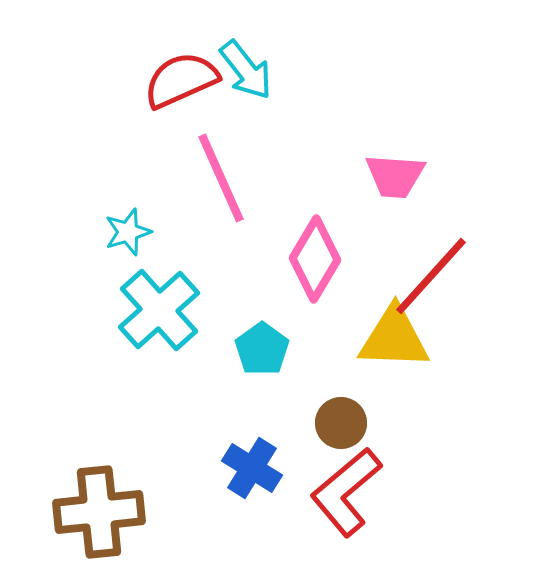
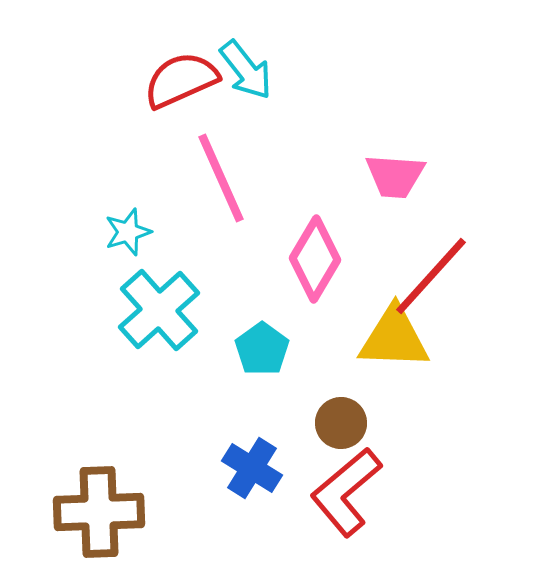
brown cross: rotated 4 degrees clockwise
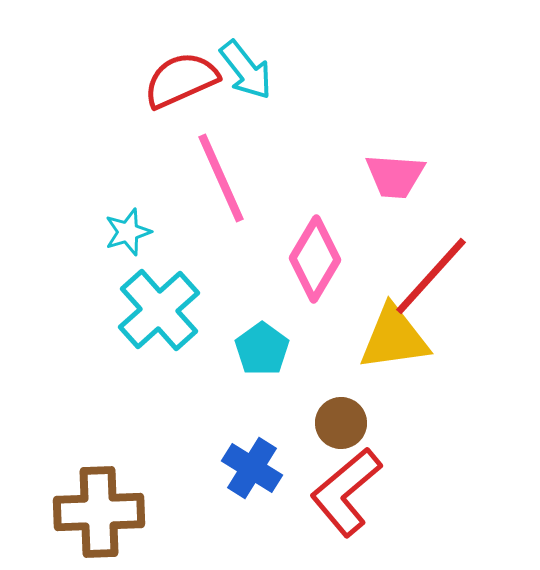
yellow triangle: rotated 10 degrees counterclockwise
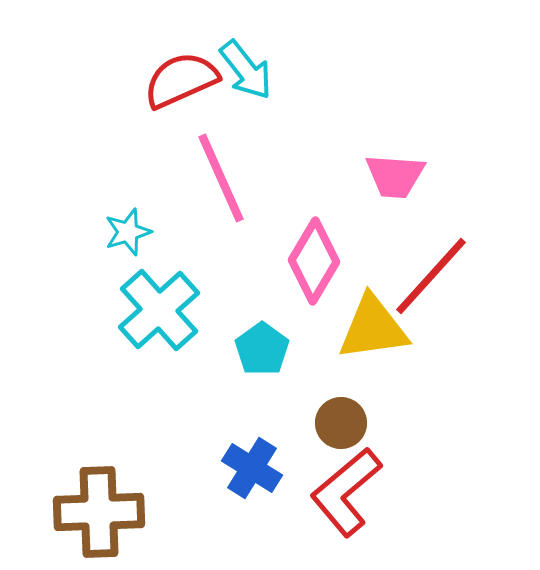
pink diamond: moved 1 px left, 2 px down
yellow triangle: moved 21 px left, 10 px up
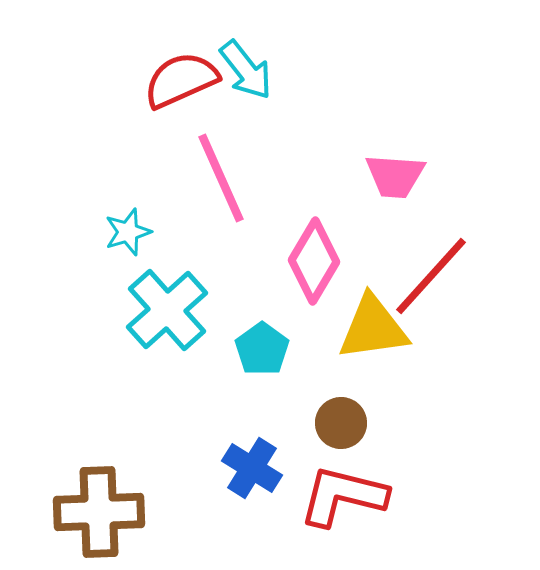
cyan cross: moved 8 px right
red L-shape: moved 3 px left, 4 px down; rotated 54 degrees clockwise
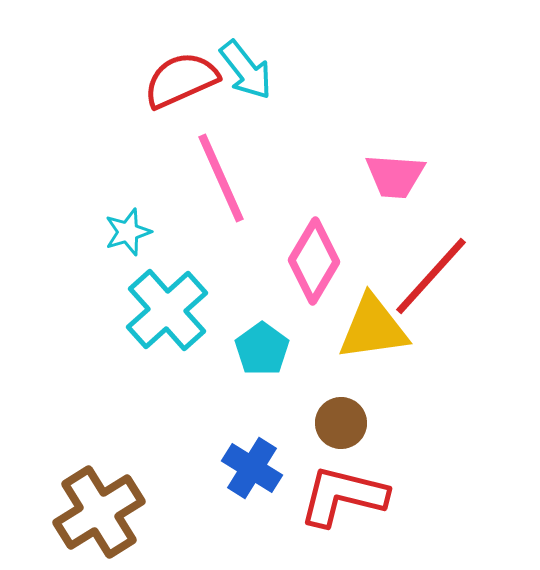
brown cross: rotated 30 degrees counterclockwise
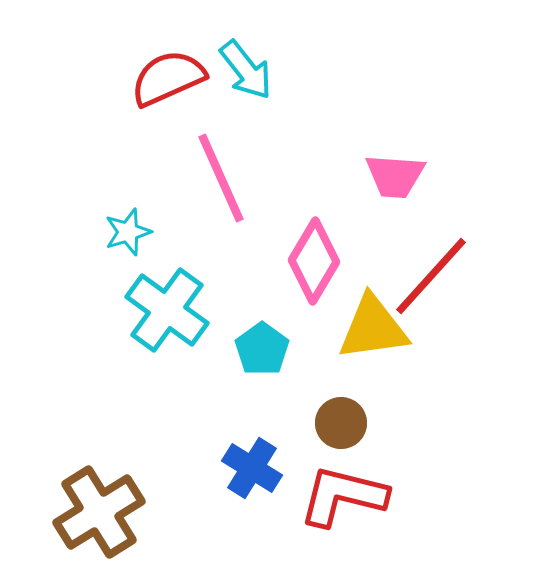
red semicircle: moved 13 px left, 2 px up
cyan cross: rotated 12 degrees counterclockwise
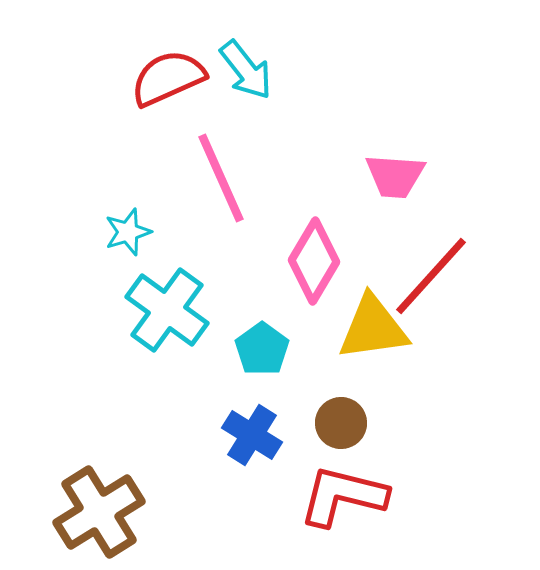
blue cross: moved 33 px up
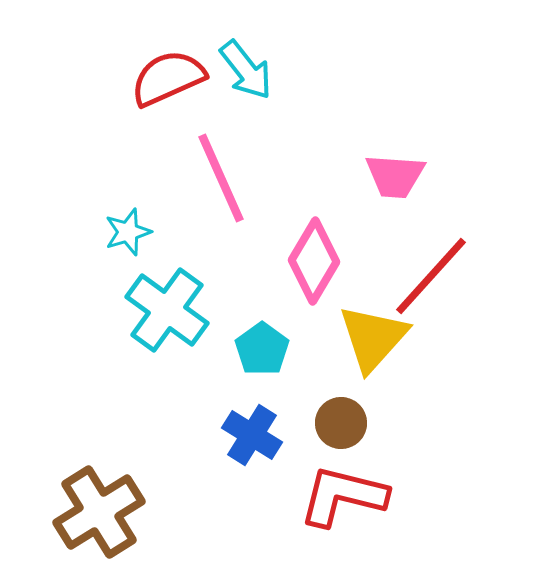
yellow triangle: moved 10 px down; rotated 40 degrees counterclockwise
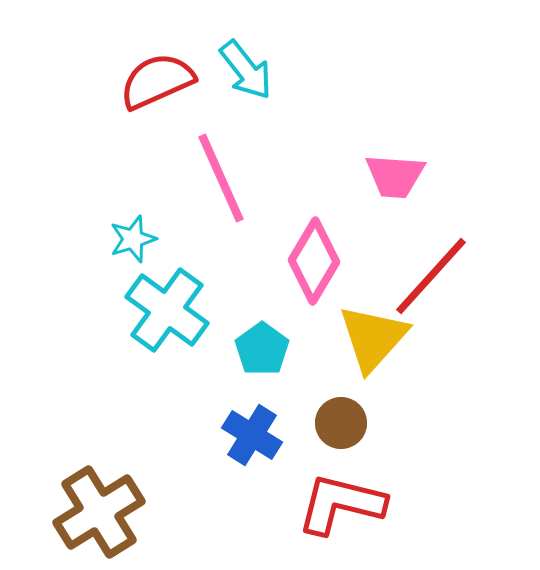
red semicircle: moved 11 px left, 3 px down
cyan star: moved 5 px right, 7 px down
red L-shape: moved 2 px left, 8 px down
